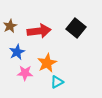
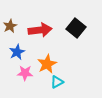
red arrow: moved 1 px right, 1 px up
orange star: moved 1 px down
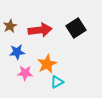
black square: rotated 18 degrees clockwise
blue star: rotated 21 degrees clockwise
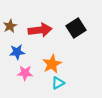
orange star: moved 5 px right
cyan triangle: moved 1 px right, 1 px down
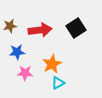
brown star: rotated 16 degrees clockwise
